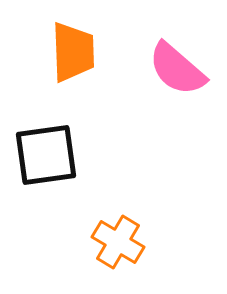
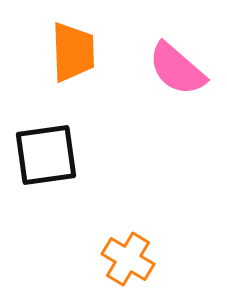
orange cross: moved 10 px right, 17 px down
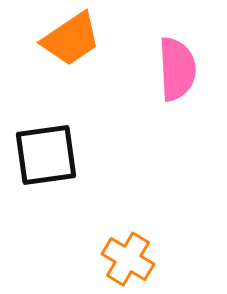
orange trapezoid: moved 2 px left, 13 px up; rotated 58 degrees clockwise
pink semicircle: rotated 134 degrees counterclockwise
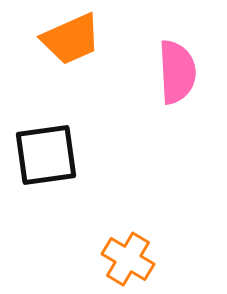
orange trapezoid: rotated 10 degrees clockwise
pink semicircle: moved 3 px down
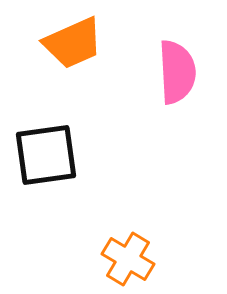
orange trapezoid: moved 2 px right, 4 px down
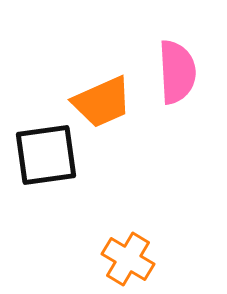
orange trapezoid: moved 29 px right, 59 px down
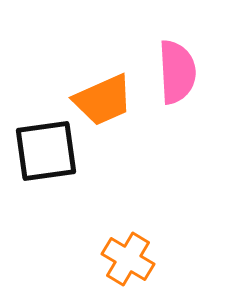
orange trapezoid: moved 1 px right, 2 px up
black square: moved 4 px up
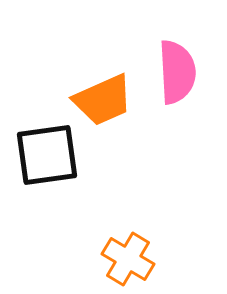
black square: moved 1 px right, 4 px down
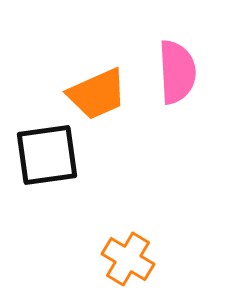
orange trapezoid: moved 6 px left, 6 px up
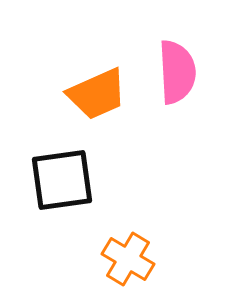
black square: moved 15 px right, 25 px down
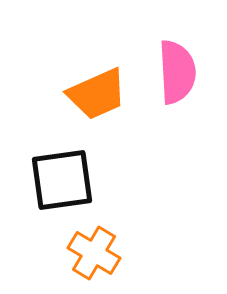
orange cross: moved 34 px left, 6 px up
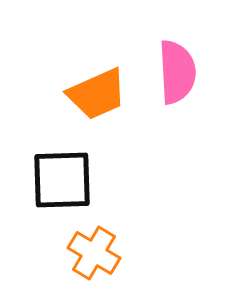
black square: rotated 6 degrees clockwise
